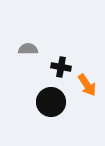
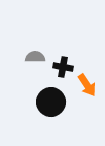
gray semicircle: moved 7 px right, 8 px down
black cross: moved 2 px right
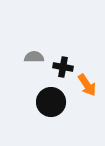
gray semicircle: moved 1 px left
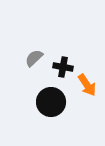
gray semicircle: moved 1 px down; rotated 42 degrees counterclockwise
